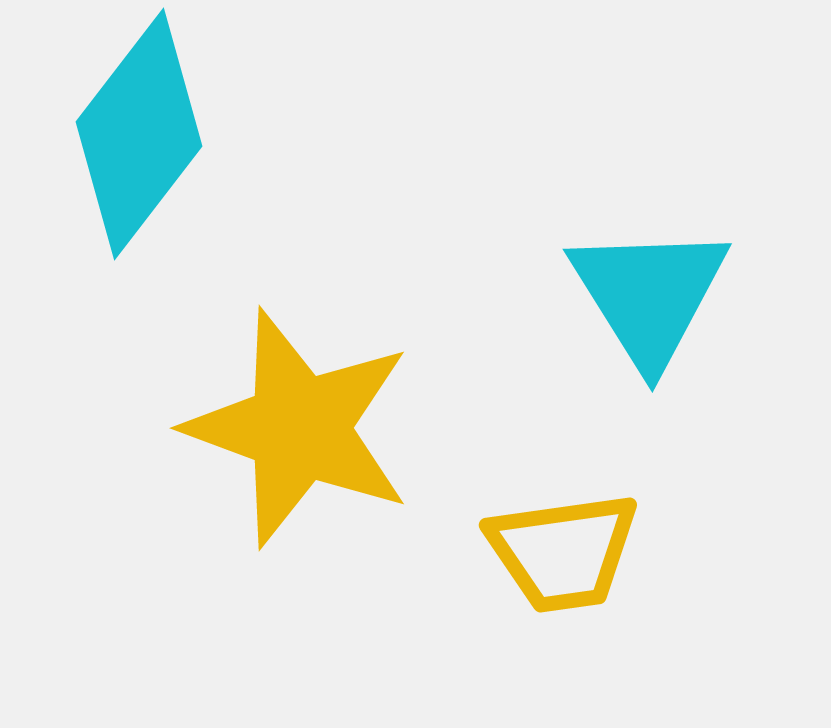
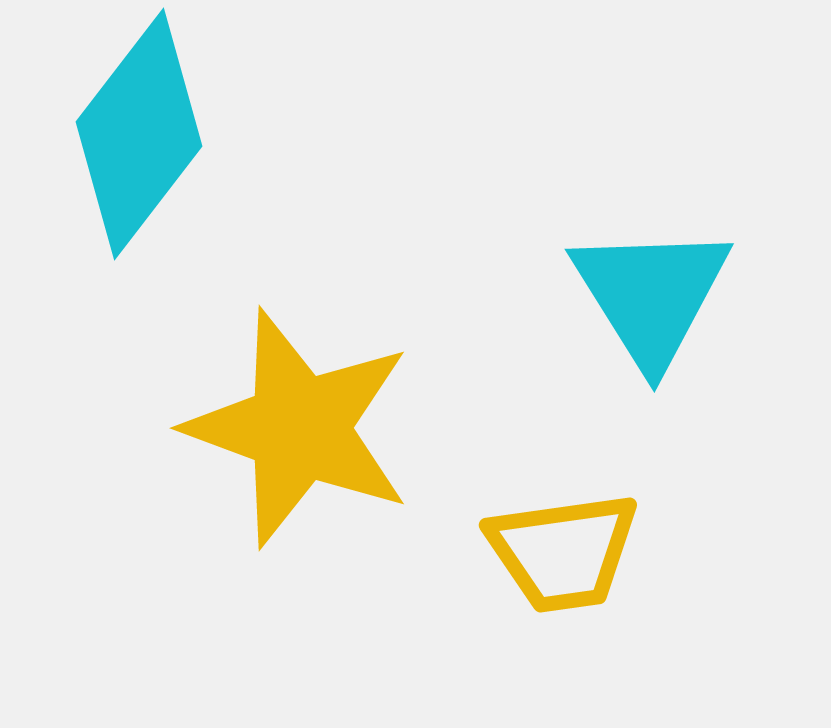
cyan triangle: moved 2 px right
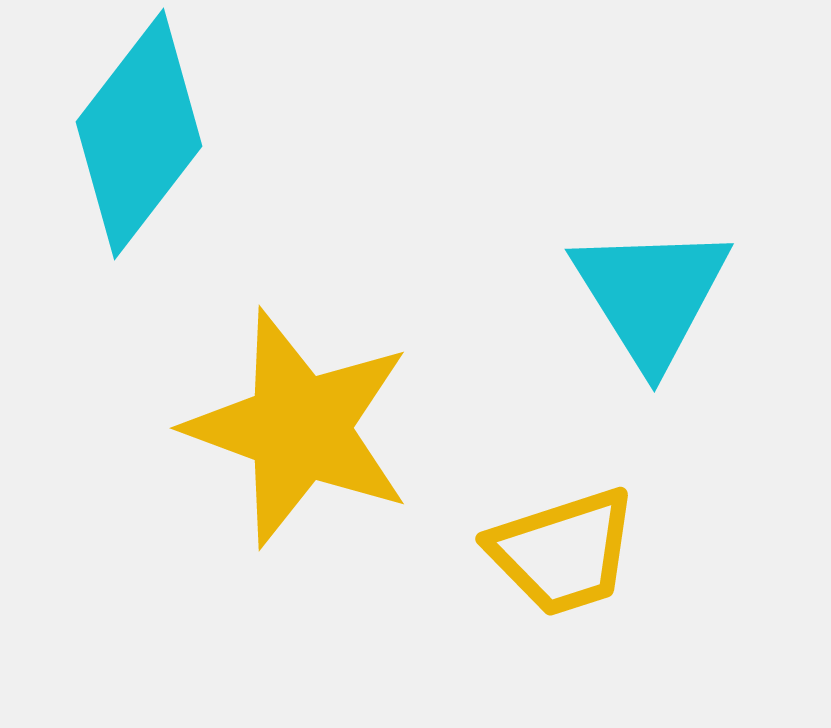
yellow trapezoid: rotated 10 degrees counterclockwise
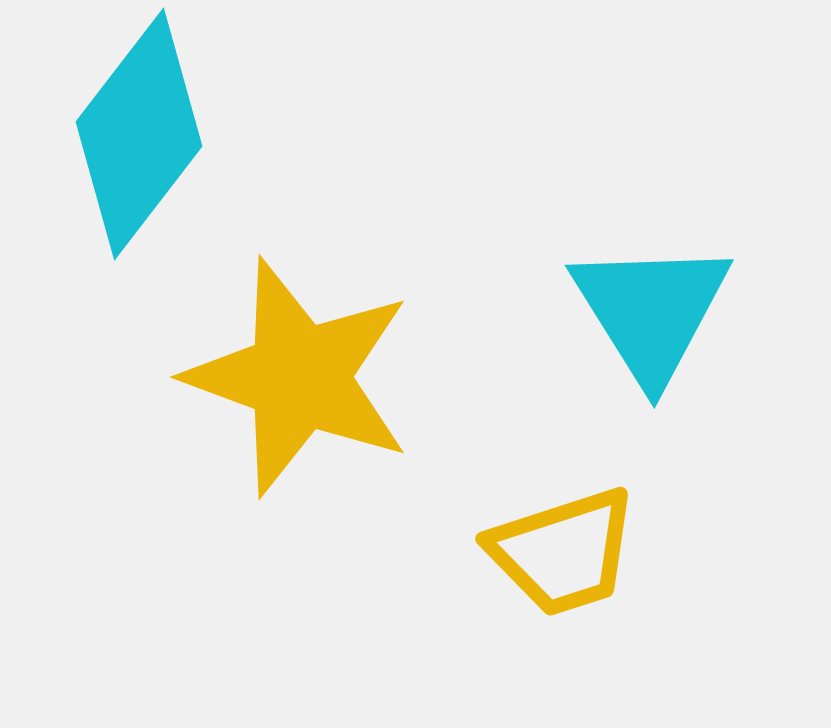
cyan triangle: moved 16 px down
yellow star: moved 51 px up
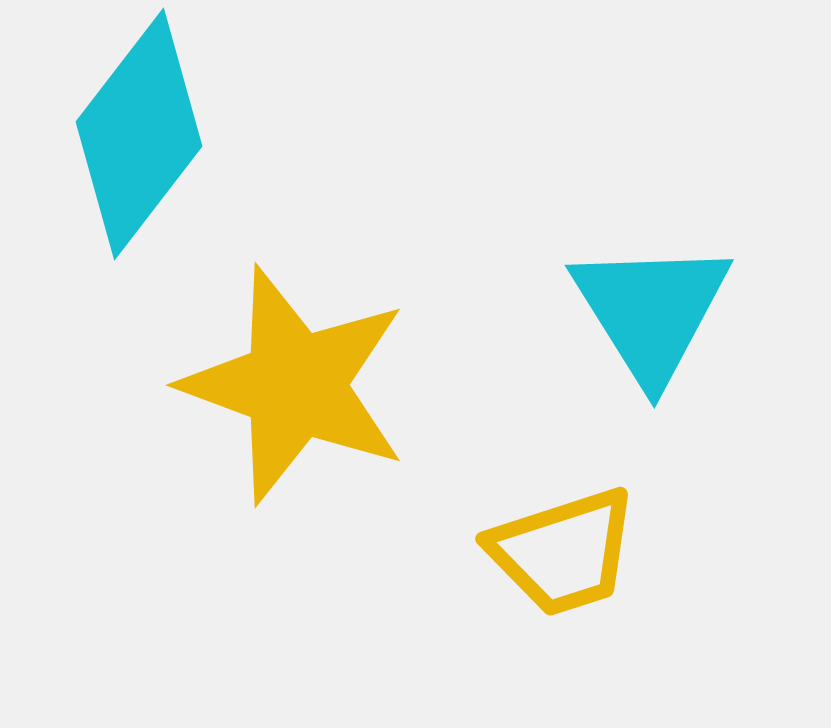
yellow star: moved 4 px left, 8 px down
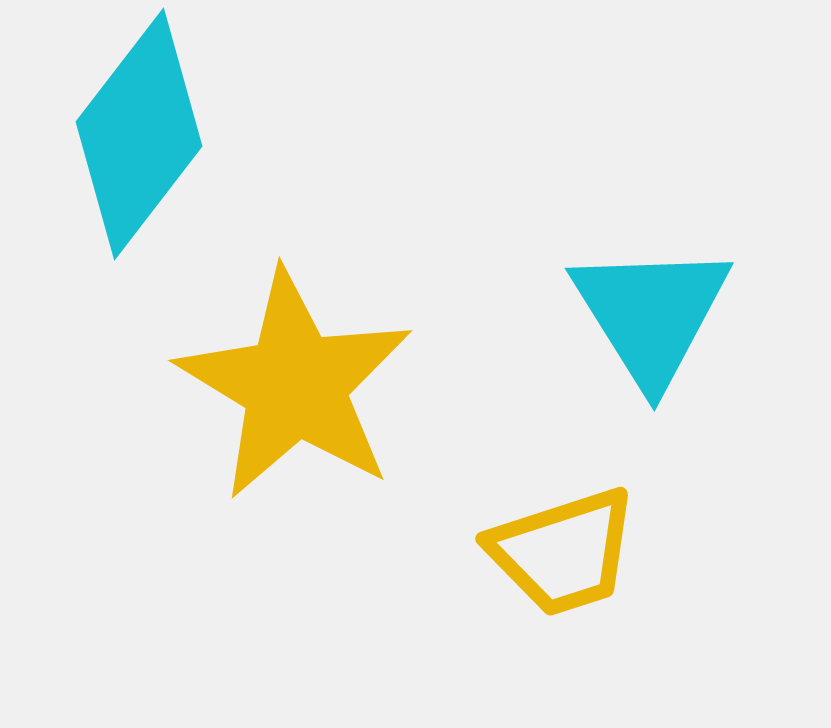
cyan triangle: moved 3 px down
yellow star: rotated 11 degrees clockwise
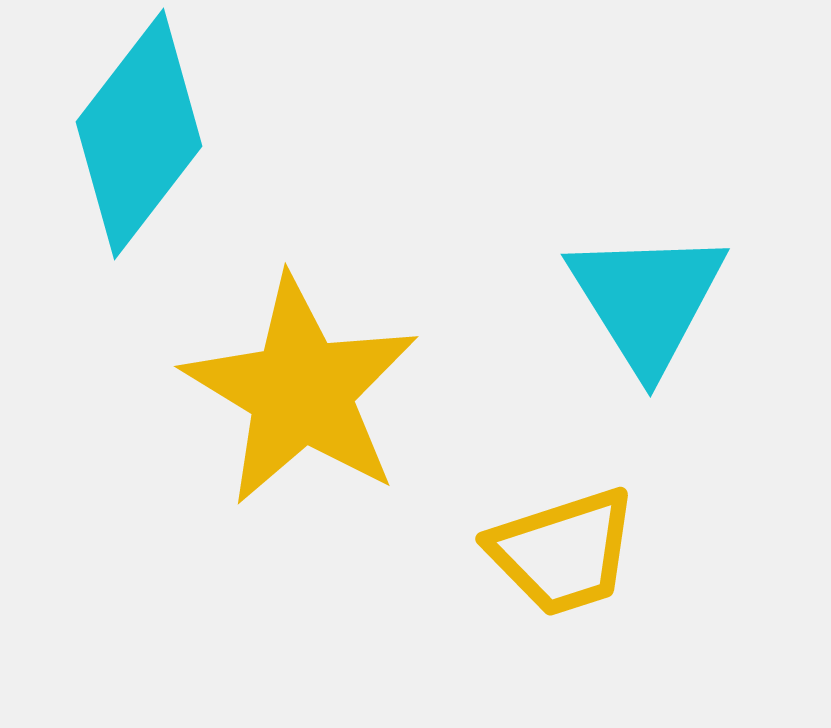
cyan triangle: moved 4 px left, 14 px up
yellow star: moved 6 px right, 6 px down
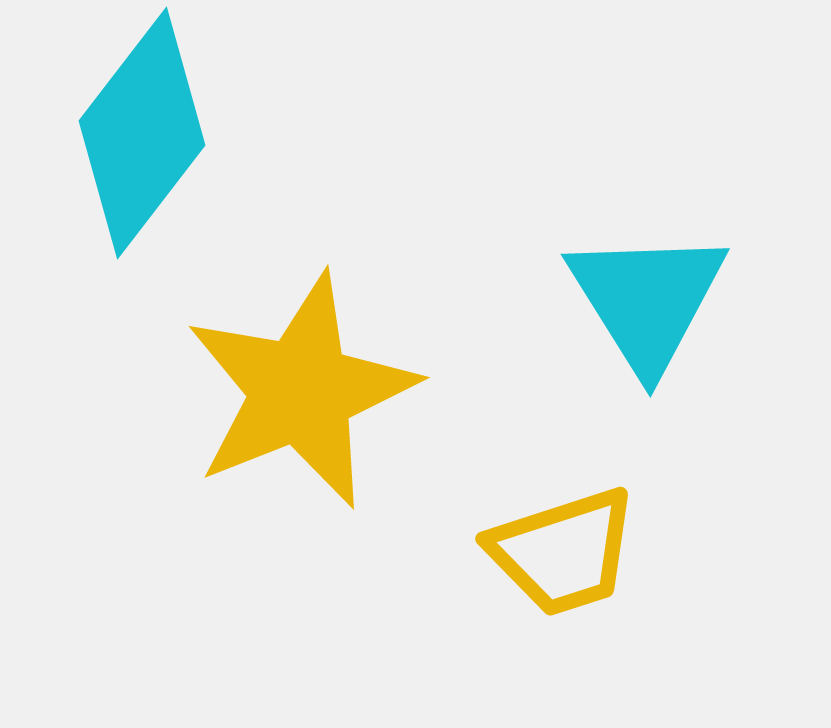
cyan diamond: moved 3 px right, 1 px up
yellow star: rotated 19 degrees clockwise
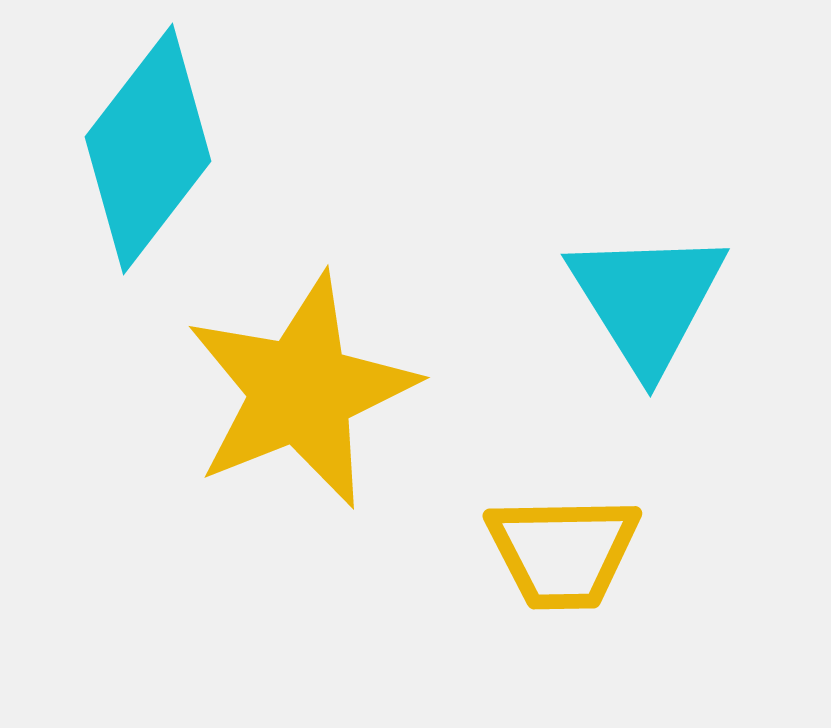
cyan diamond: moved 6 px right, 16 px down
yellow trapezoid: rotated 17 degrees clockwise
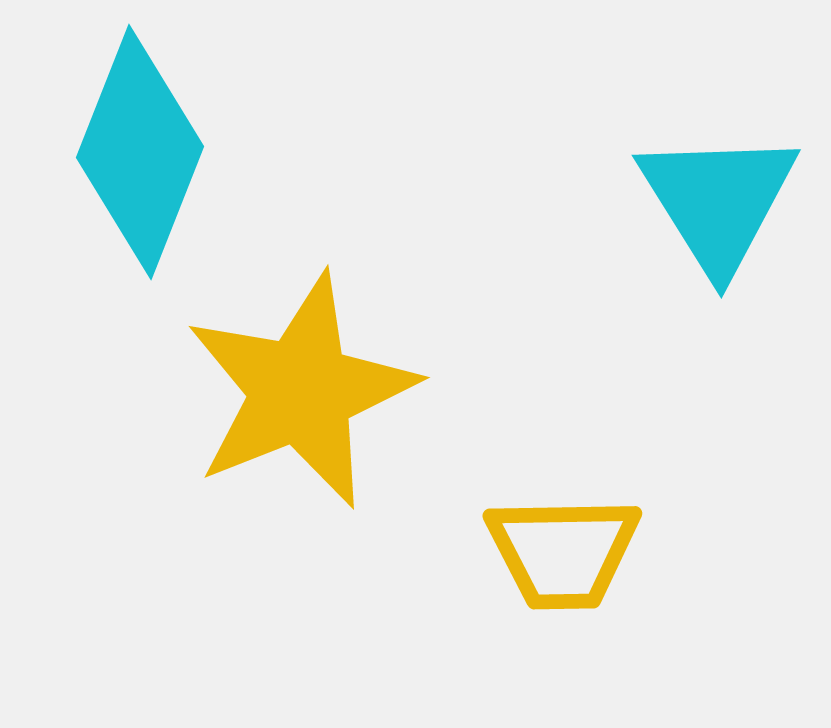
cyan diamond: moved 8 px left, 3 px down; rotated 16 degrees counterclockwise
cyan triangle: moved 71 px right, 99 px up
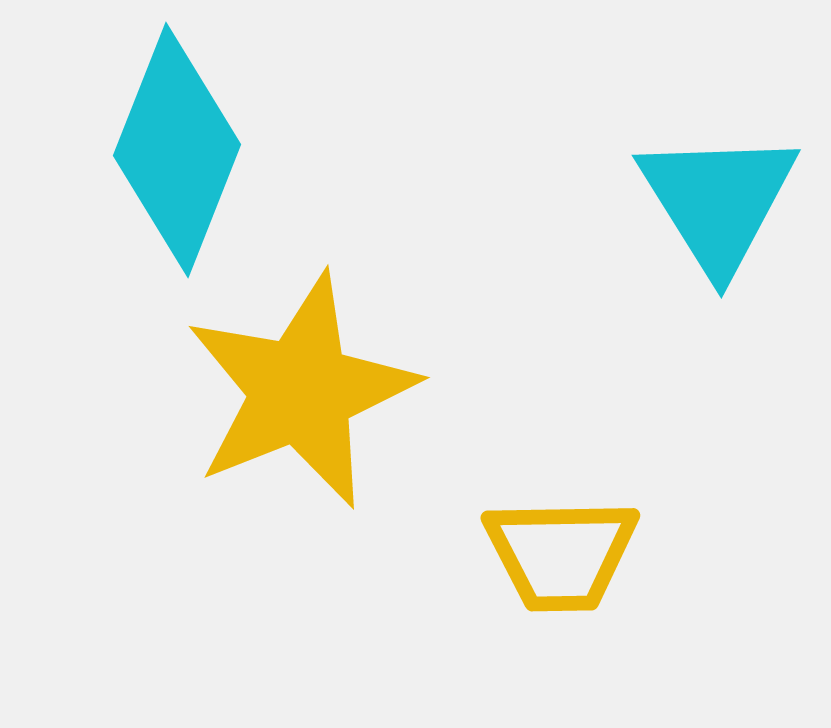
cyan diamond: moved 37 px right, 2 px up
yellow trapezoid: moved 2 px left, 2 px down
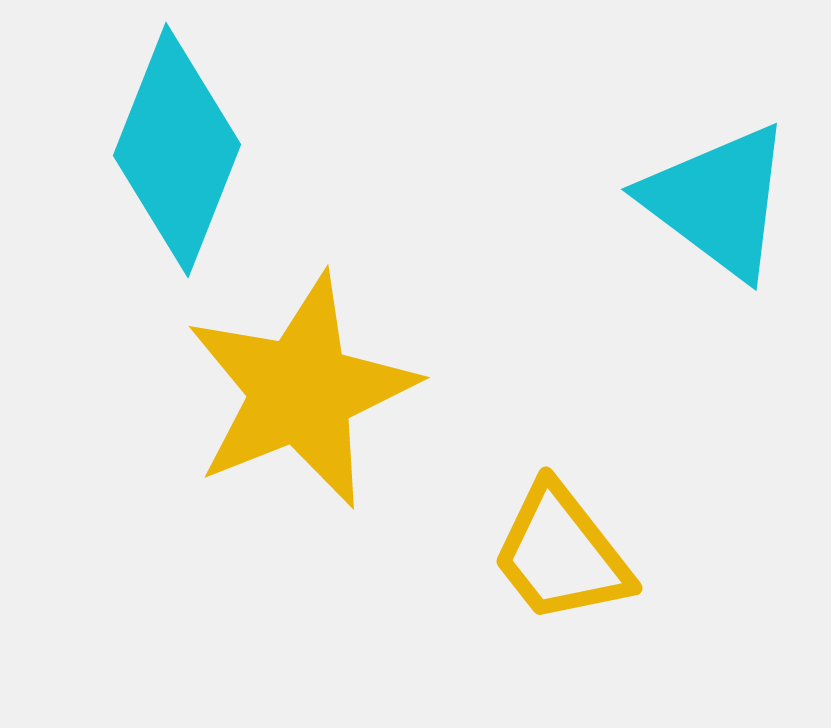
cyan triangle: rotated 21 degrees counterclockwise
yellow trapezoid: rotated 53 degrees clockwise
